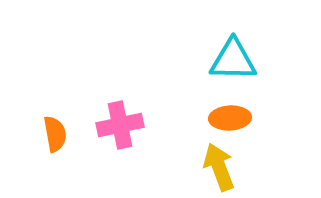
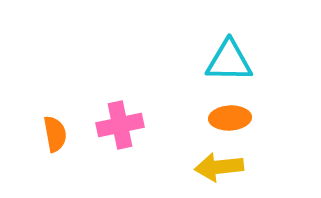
cyan triangle: moved 4 px left, 1 px down
yellow arrow: rotated 75 degrees counterclockwise
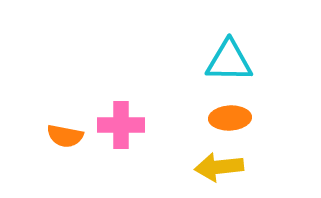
pink cross: moved 1 px right; rotated 12 degrees clockwise
orange semicircle: moved 10 px right, 2 px down; rotated 111 degrees clockwise
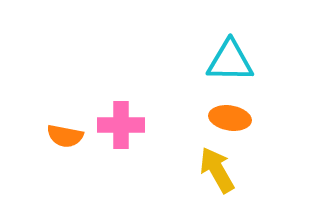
cyan triangle: moved 1 px right
orange ellipse: rotated 12 degrees clockwise
yellow arrow: moved 2 px left, 3 px down; rotated 66 degrees clockwise
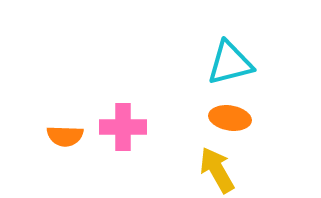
cyan triangle: moved 2 px down; rotated 15 degrees counterclockwise
pink cross: moved 2 px right, 2 px down
orange semicircle: rotated 9 degrees counterclockwise
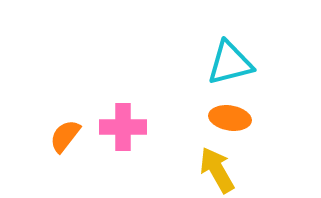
orange semicircle: rotated 126 degrees clockwise
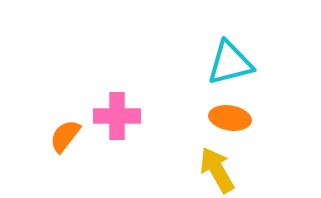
pink cross: moved 6 px left, 11 px up
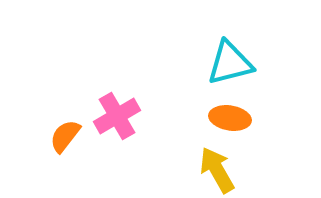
pink cross: rotated 30 degrees counterclockwise
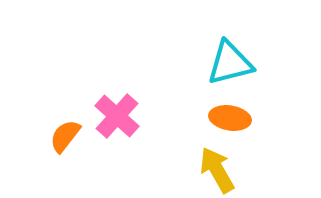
pink cross: rotated 18 degrees counterclockwise
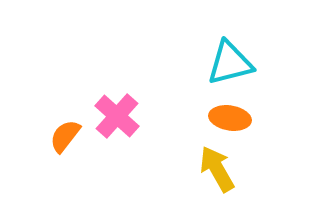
yellow arrow: moved 1 px up
